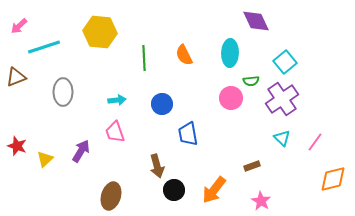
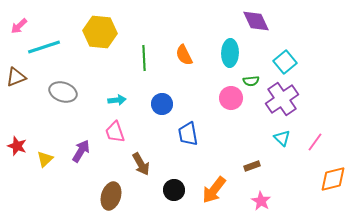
gray ellipse: rotated 72 degrees counterclockwise
brown arrow: moved 16 px left, 2 px up; rotated 15 degrees counterclockwise
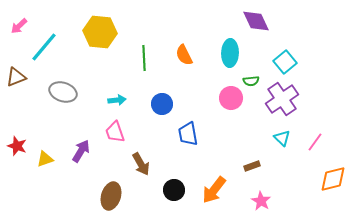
cyan line: rotated 32 degrees counterclockwise
yellow triangle: rotated 24 degrees clockwise
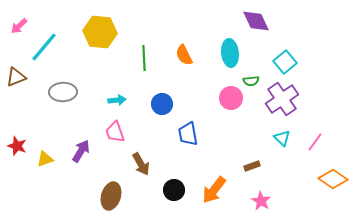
cyan ellipse: rotated 8 degrees counterclockwise
gray ellipse: rotated 20 degrees counterclockwise
orange diamond: rotated 48 degrees clockwise
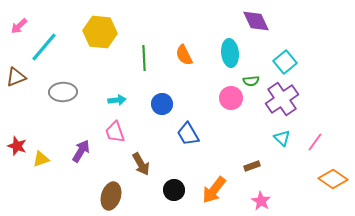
blue trapezoid: rotated 20 degrees counterclockwise
yellow triangle: moved 4 px left
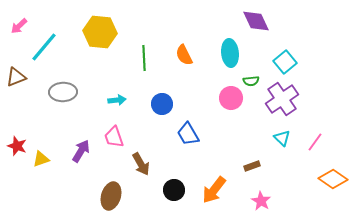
pink trapezoid: moved 1 px left, 5 px down
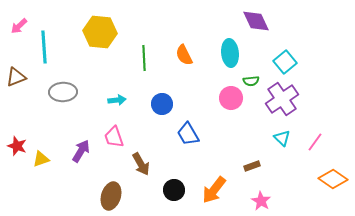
cyan line: rotated 44 degrees counterclockwise
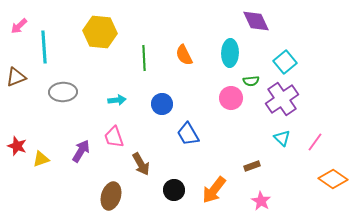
cyan ellipse: rotated 8 degrees clockwise
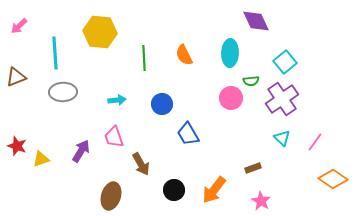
cyan line: moved 11 px right, 6 px down
brown rectangle: moved 1 px right, 2 px down
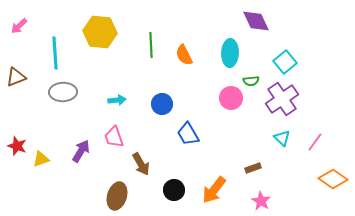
green line: moved 7 px right, 13 px up
brown ellipse: moved 6 px right
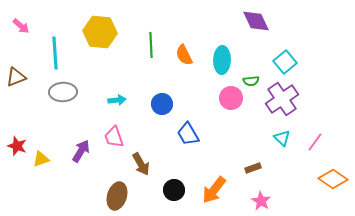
pink arrow: moved 2 px right; rotated 96 degrees counterclockwise
cyan ellipse: moved 8 px left, 7 px down
